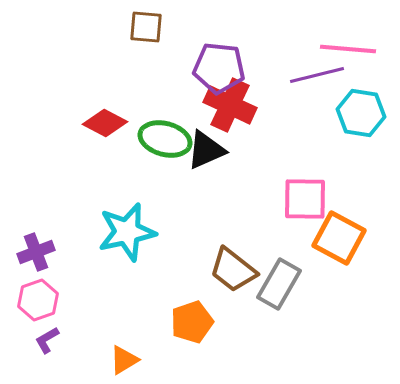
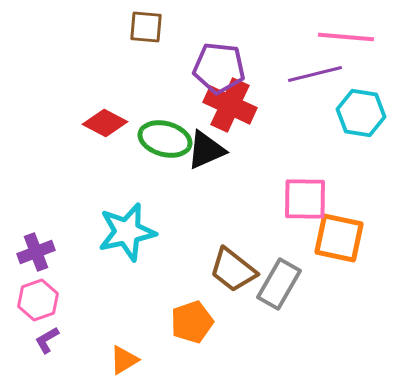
pink line: moved 2 px left, 12 px up
purple line: moved 2 px left, 1 px up
orange square: rotated 16 degrees counterclockwise
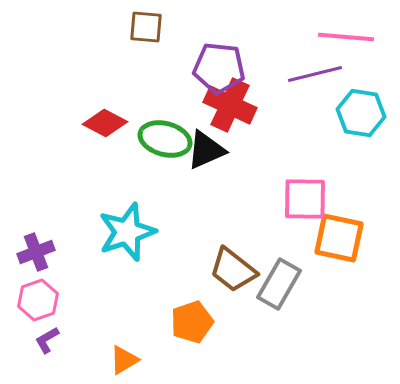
cyan star: rotated 6 degrees counterclockwise
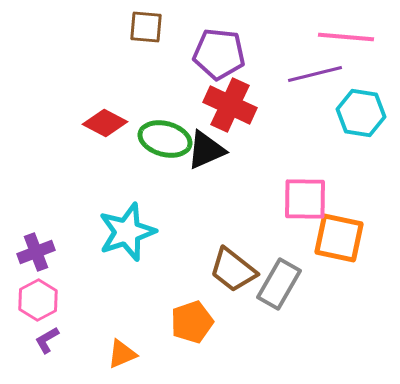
purple pentagon: moved 14 px up
pink hexagon: rotated 9 degrees counterclockwise
orange triangle: moved 2 px left, 6 px up; rotated 8 degrees clockwise
